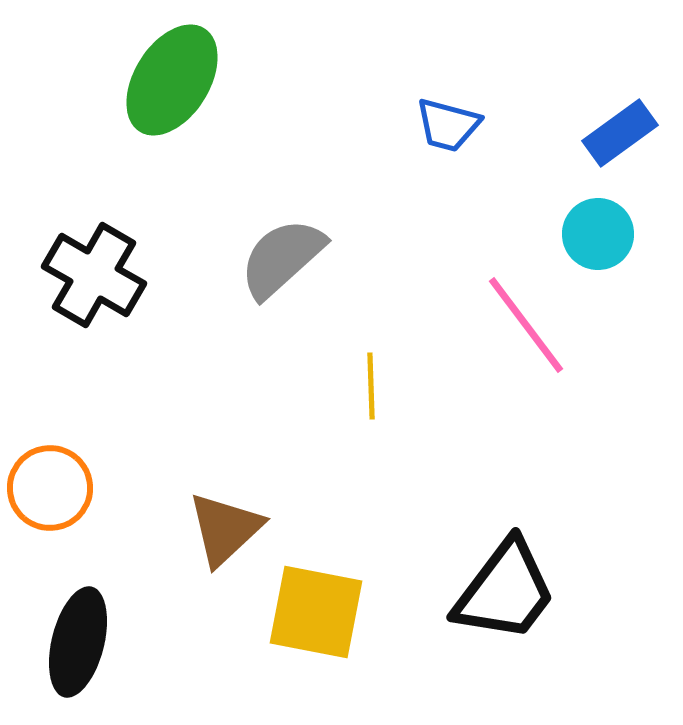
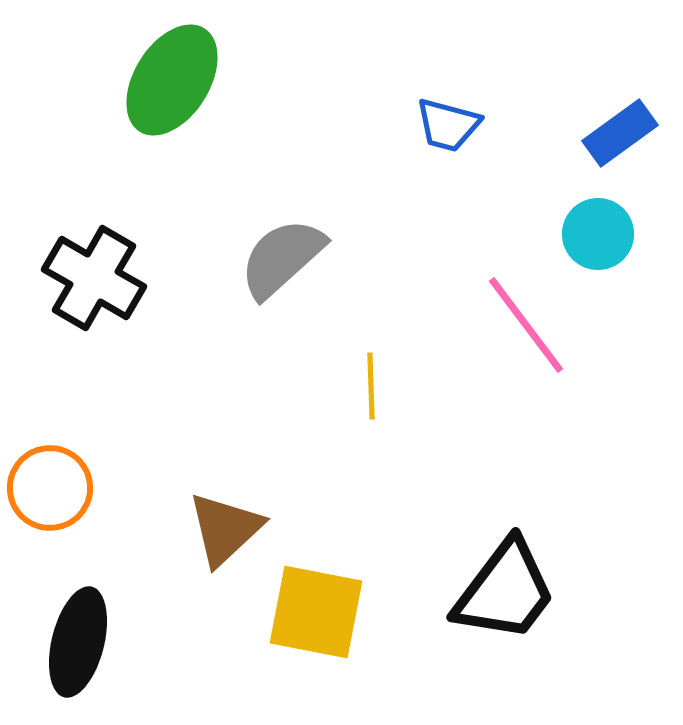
black cross: moved 3 px down
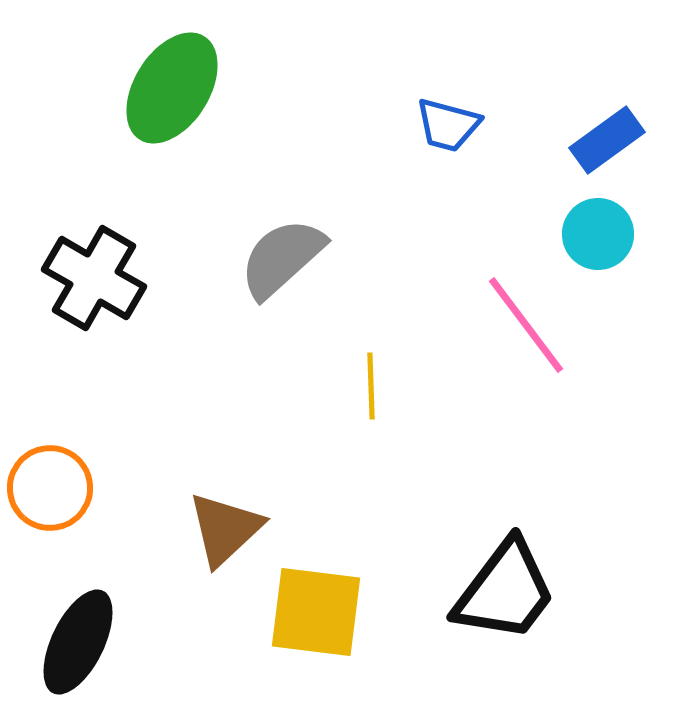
green ellipse: moved 8 px down
blue rectangle: moved 13 px left, 7 px down
yellow square: rotated 4 degrees counterclockwise
black ellipse: rotated 12 degrees clockwise
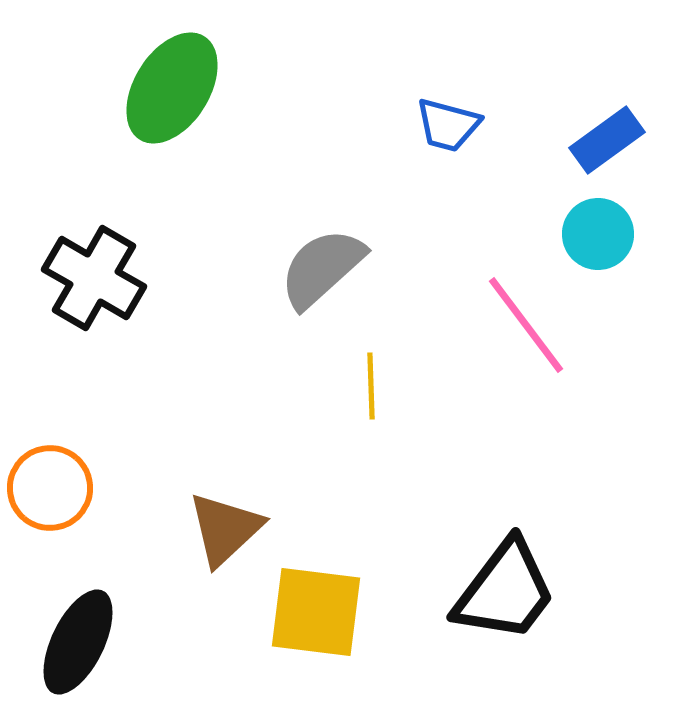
gray semicircle: moved 40 px right, 10 px down
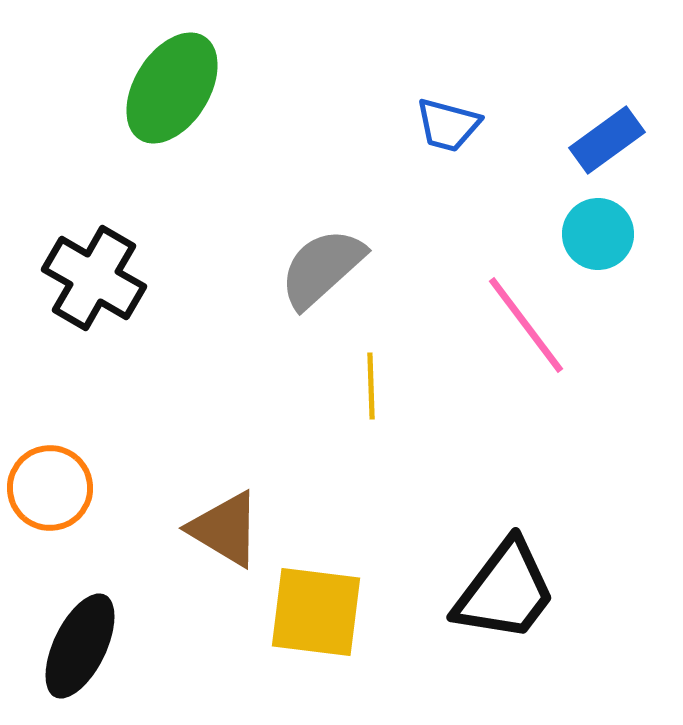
brown triangle: rotated 46 degrees counterclockwise
black ellipse: moved 2 px right, 4 px down
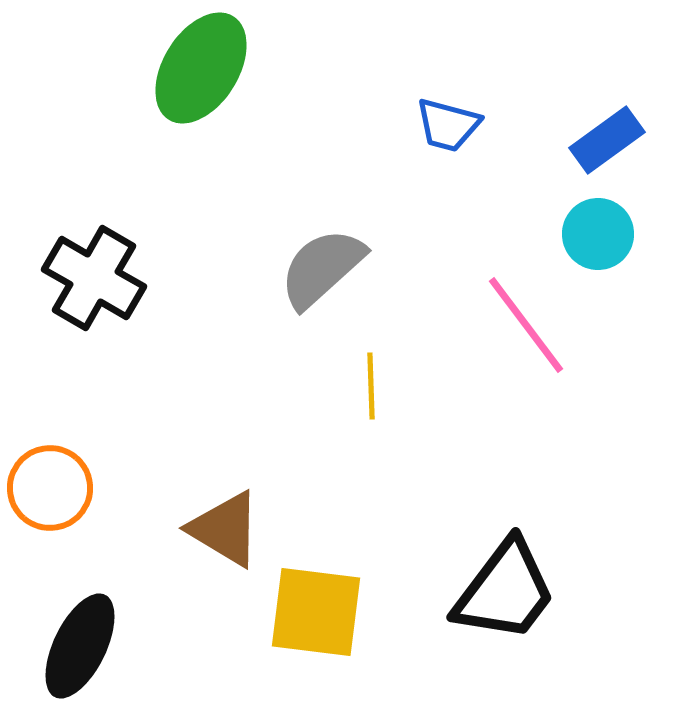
green ellipse: moved 29 px right, 20 px up
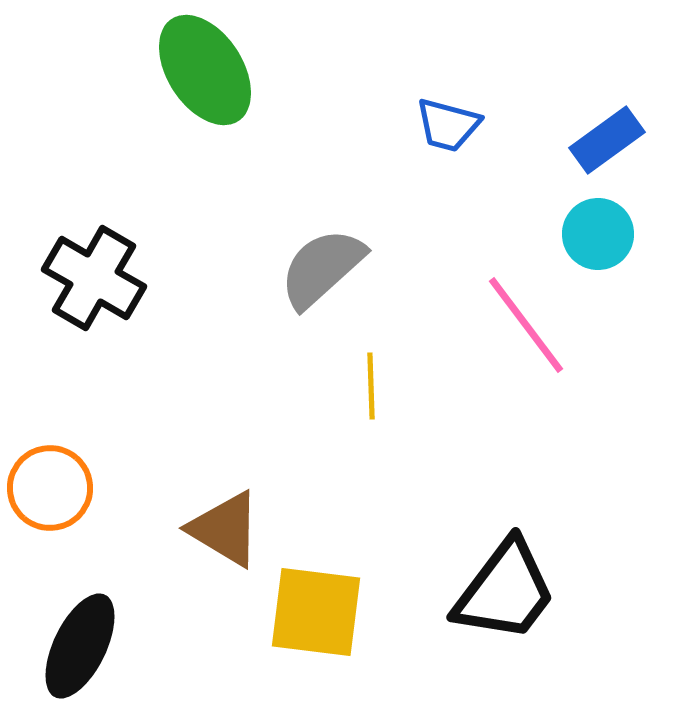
green ellipse: moved 4 px right, 2 px down; rotated 65 degrees counterclockwise
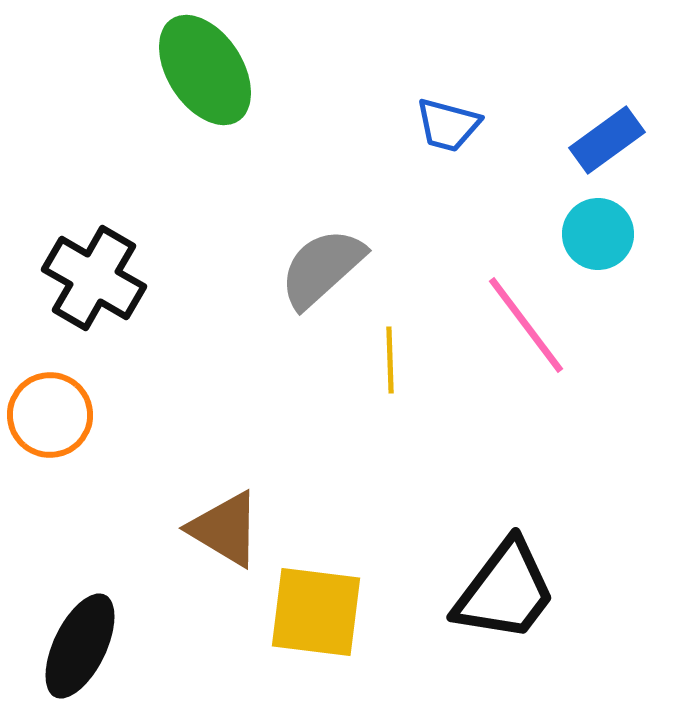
yellow line: moved 19 px right, 26 px up
orange circle: moved 73 px up
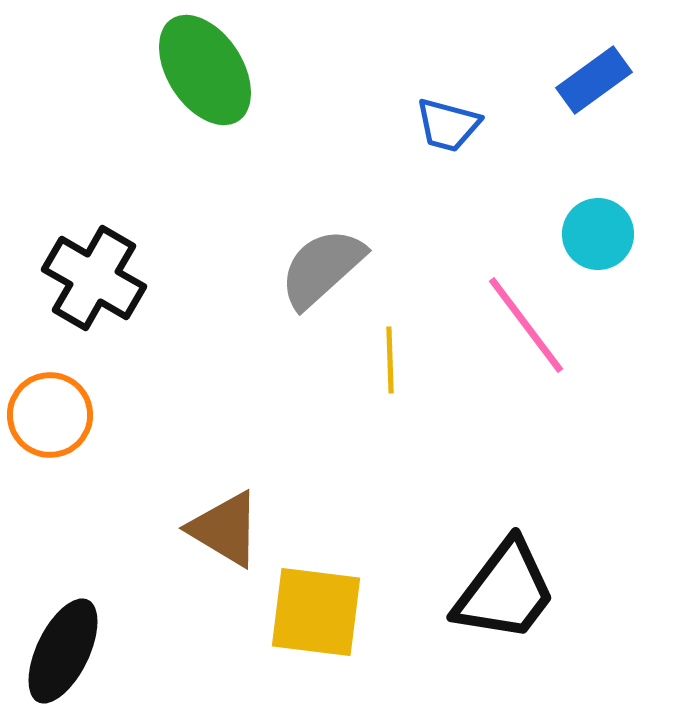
blue rectangle: moved 13 px left, 60 px up
black ellipse: moved 17 px left, 5 px down
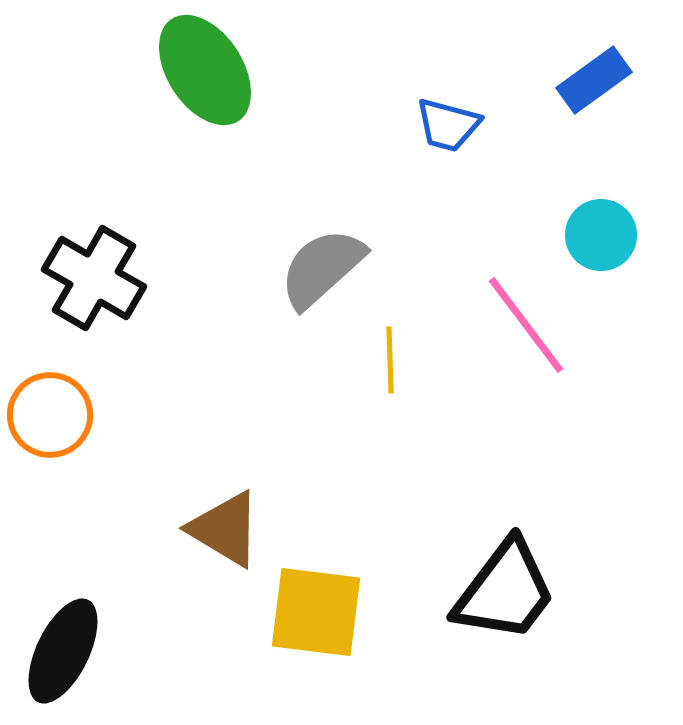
cyan circle: moved 3 px right, 1 px down
